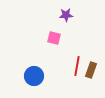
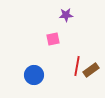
pink square: moved 1 px left, 1 px down; rotated 24 degrees counterclockwise
brown rectangle: rotated 35 degrees clockwise
blue circle: moved 1 px up
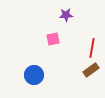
red line: moved 15 px right, 18 px up
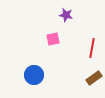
purple star: rotated 16 degrees clockwise
brown rectangle: moved 3 px right, 8 px down
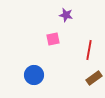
red line: moved 3 px left, 2 px down
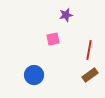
purple star: rotated 24 degrees counterclockwise
brown rectangle: moved 4 px left, 3 px up
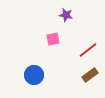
purple star: rotated 24 degrees clockwise
red line: moved 1 px left; rotated 42 degrees clockwise
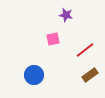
red line: moved 3 px left
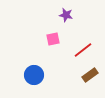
red line: moved 2 px left
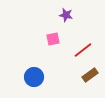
blue circle: moved 2 px down
